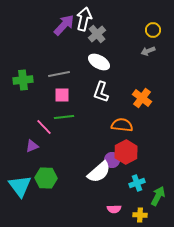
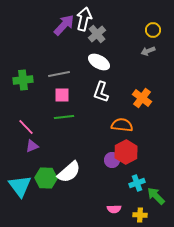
pink line: moved 18 px left
white semicircle: moved 30 px left
green arrow: moved 2 px left; rotated 72 degrees counterclockwise
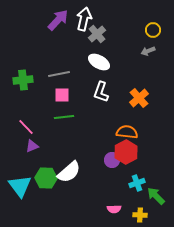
purple arrow: moved 6 px left, 5 px up
orange cross: moved 3 px left; rotated 12 degrees clockwise
orange semicircle: moved 5 px right, 7 px down
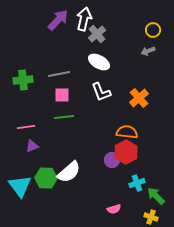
white L-shape: rotated 40 degrees counterclockwise
pink line: rotated 54 degrees counterclockwise
pink semicircle: rotated 16 degrees counterclockwise
yellow cross: moved 11 px right, 2 px down; rotated 16 degrees clockwise
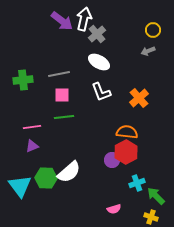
purple arrow: moved 4 px right, 1 px down; rotated 85 degrees clockwise
pink line: moved 6 px right
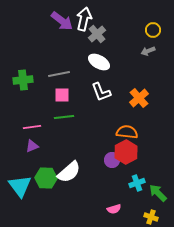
green arrow: moved 2 px right, 3 px up
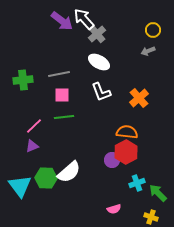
white arrow: rotated 55 degrees counterclockwise
pink line: moved 2 px right, 1 px up; rotated 36 degrees counterclockwise
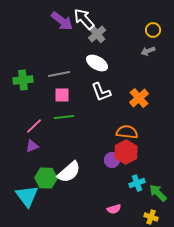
white ellipse: moved 2 px left, 1 px down
cyan triangle: moved 7 px right, 10 px down
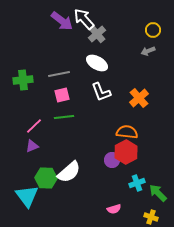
pink square: rotated 14 degrees counterclockwise
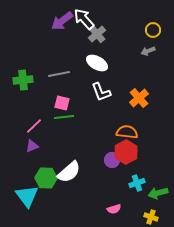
purple arrow: rotated 105 degrees clockwise
pink square: moved 8 px down; rotated 28 degrees clockwise
green arrow: rotated 60 degrees counterclockwise
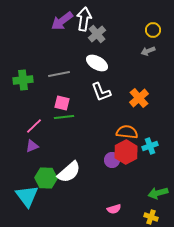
white arrow: rotated 50 degrees clockwise
cyan cross: moved 13 px right, 37 px up
